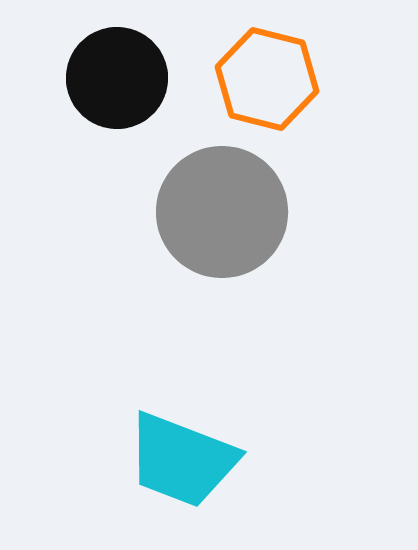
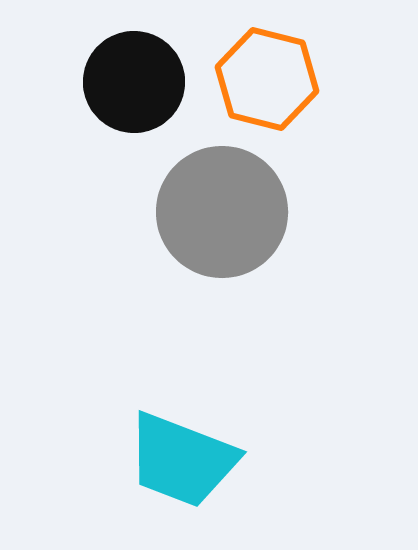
black circle: moved 17 px right, 4 px down
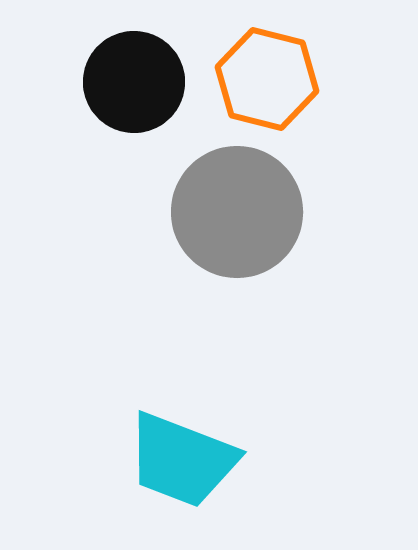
gray circle: moved 15 px right
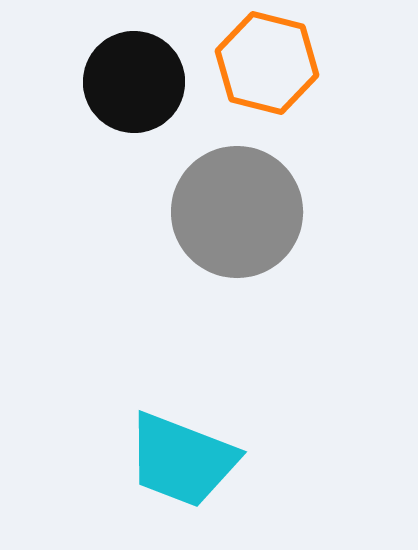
orange hexagon: moved 16 px up
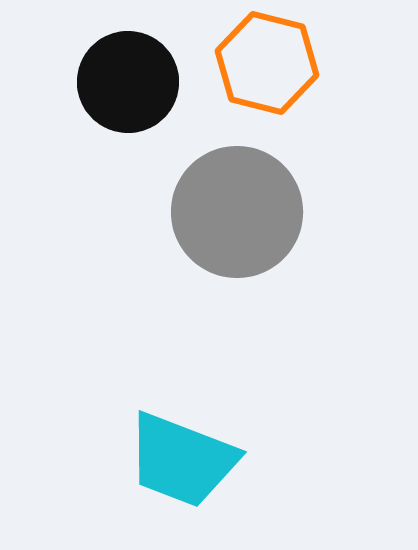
black circle: moved 6 px left
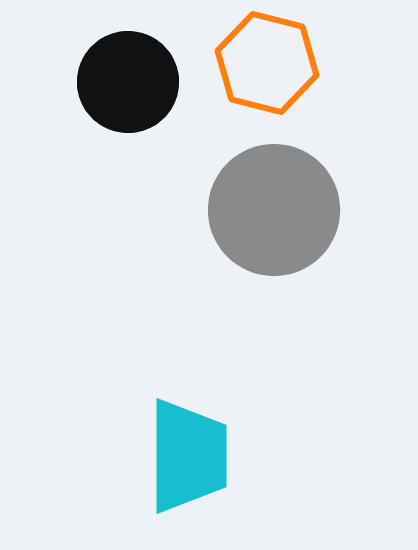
gray circle: moved 37 px right, 2 px up
cyan trapezoid: moved 6 px right, 4 px up; rotated 111 degrees counterclockwise
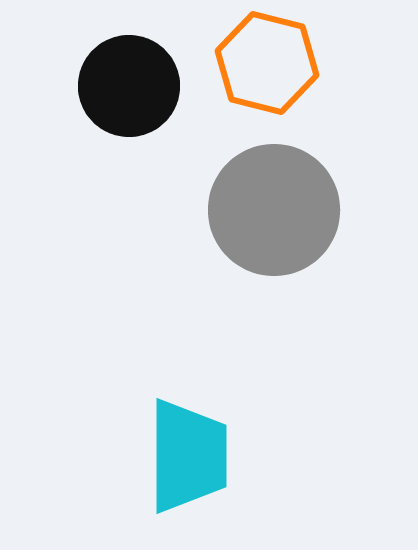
black circle: moved 1 px right, 4 px down
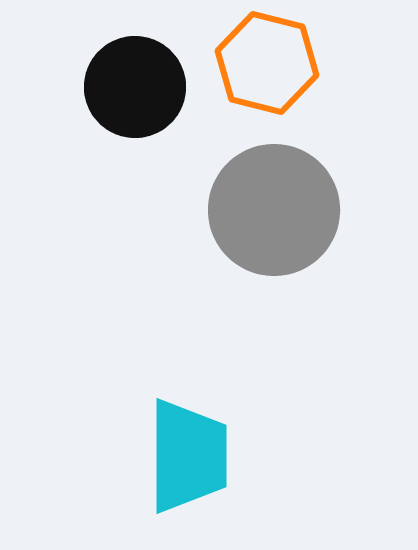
black circle: moved 6 px right, 1 px down
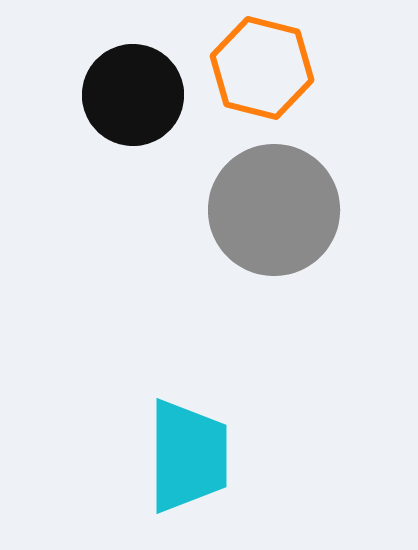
orange hexagon: moved 5 px left, 5 px down
black circle: moved 2 px left, 8 px down
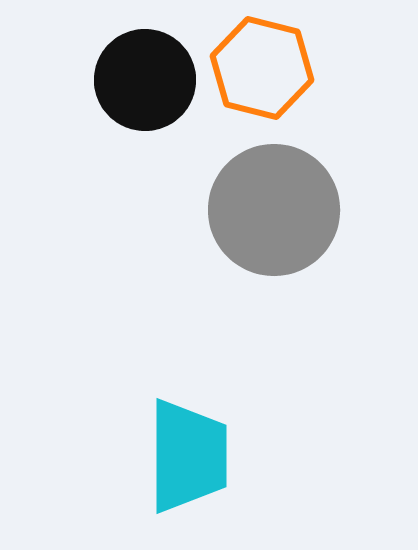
black circle: moved 12 px right, 15 px up
